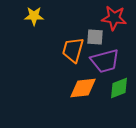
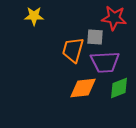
purple trapezoid: moved 1 px down; rotated 12 degrees clockwise
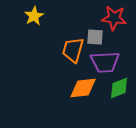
yellow star: rotated 30 degrees counterclockwise
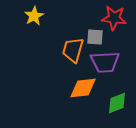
green diamond: moved 2 px left, 15 px down
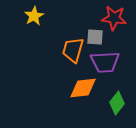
green diamond: rotated 30 degrees counterclockwise
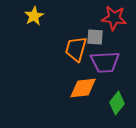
orange trapezoid: moved 3 px right, 1 px up
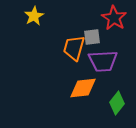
red star: rotated 25 degrees clockwise
gray square: moved 3 px left; rotated 12 degrees counterclockwise
orange trapezoid: moved 2 px left, 1 px up
purple trapezoid: moved 2 px left, 1 px up
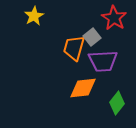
gray square: rotated 30 degrees counterclockwise
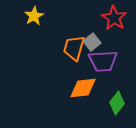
gray square: moved 5 px down
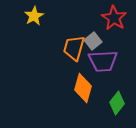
gray square: moved 1 px right, 1 px up
orange diamond: rotated 68 degrees counterclockwise
